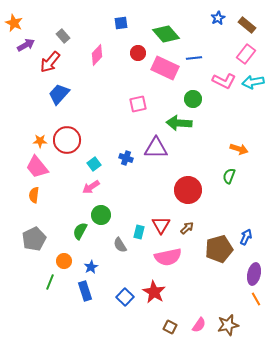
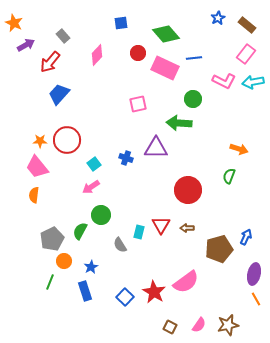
brown arrow at (187, 228): rotated 136 degrees counterclockwise
gray pentagon at (34, 239): moved 18 px right
pink semicircle at (168, 257): moved 18 px right, 25 px down; rotated 24 degrees counterclockwise
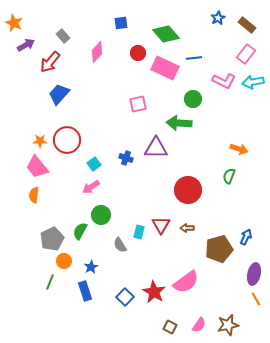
pink diamond at (97, 55): moved 3 px up
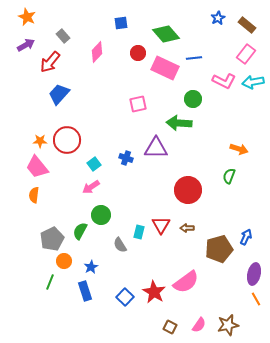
orange star at (14, 23): moved 13 px right, 6 px up
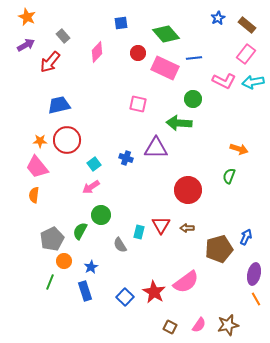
blue trapezoid at (59, 94): moved 11 px down; rotated 35 degrees clockwise
pink square at (138, 104): rotated 24 degrees clockwise
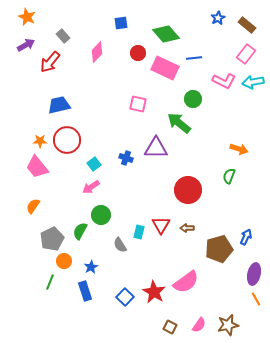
green arrow at (179, 123): rotated 35 degrees clockwise
orange semicircle at (34, 195): moved 1 px left, 11 px down; rotated 28 degrees clockwise
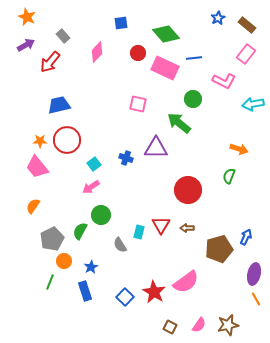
cyan arrow at (253, 82): moved 22 px down
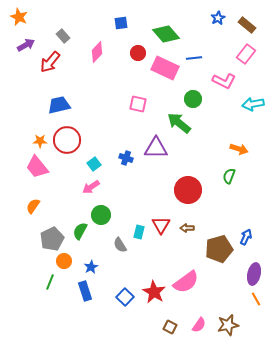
orange star at (27, 17): moved 8 px left
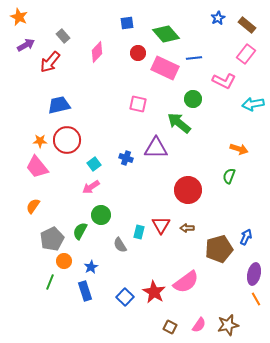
blue square at (121, 23): moved 6 px right
